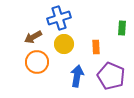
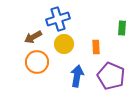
blue cross: moved 1 px left, 1 px down
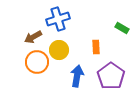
green rectangle: rotated 64 degrees counterclockwise
yellow circle: moved 5 px left, 6 px down
purple pentagon: rotated 12 degrees clockwise
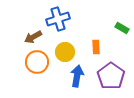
yellow circle: moved 6 px right, 2 px down
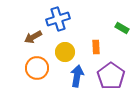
orange circle: moved 6 px down
